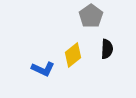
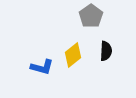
black semicircle: moved 1 px left, 2 px down
blue L-shape: moved 1 px left, 2 px up; rotated 10 degrees counterclockwise
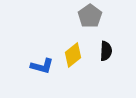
gray pentagon: moved 1 px left
blue L-shape: moved 1 px up
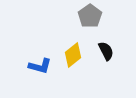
black semicircle: rotated 30 degrees counterclockwise
blue L-shape: moved 2 px left
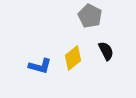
gray pentagon: rotated 10 degrees counterclockwise
yellow diamond: moved 3 px down
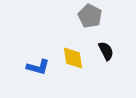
yellow diamond: rotated 60 degrees counterclockwise
blue L-shape: moved 2 px left, 1 px down
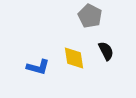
yellow diamond: moved 1 px right
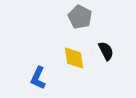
gray pentagon: moved 10 px left, 1 px down
blue L-shape: moved 11 px down; rotated 100 degrees clockwise
